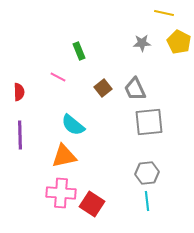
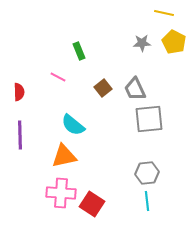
yellow pentagon: moved 5 px left
gray square: moved 3 px up
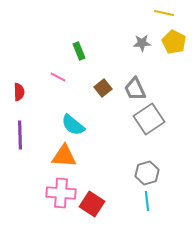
gray square: rotated 28 degrees counterclockwise
orange triangle: rotated 16 degrees clockwise
gray hexagon: rotated 10 degrees counterclockwise
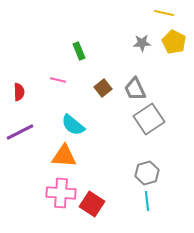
pink line: moved 3 px down; rotated 14 degrees counterclockwise
purple line: moved 3 px up; rotated 64 degrees clockwise
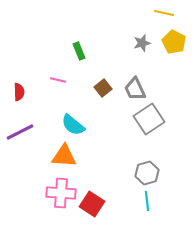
gray star: rotated 12 degrees counterclockwise
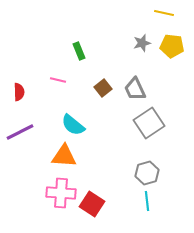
yellow pentagon: moved 2 px left, 4 px down; rotated 20 degrees counterclockwise
gray square: moved 4 px down
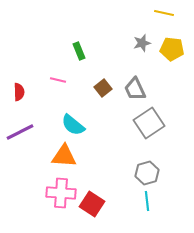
yellow pentagon: moved 3 px down
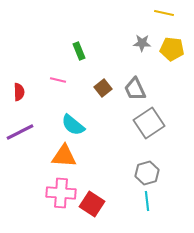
gray star: rotated 18 degrees clockwise
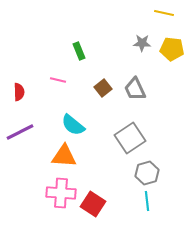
gray square: moved 19 px left, 15 px down
red square: moved 1 px right
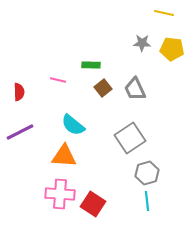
green rectangle: moved 12 px right, 14 px down; rotated 66 degrees counterclockwise
pink cross: moved 1 px left, 1 px down
